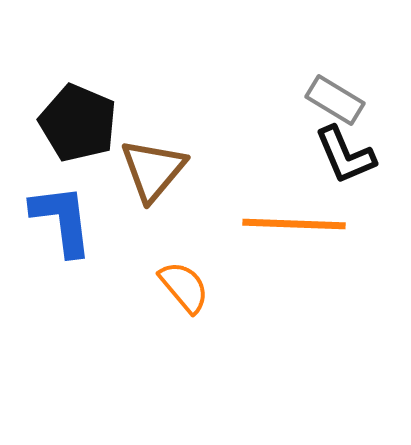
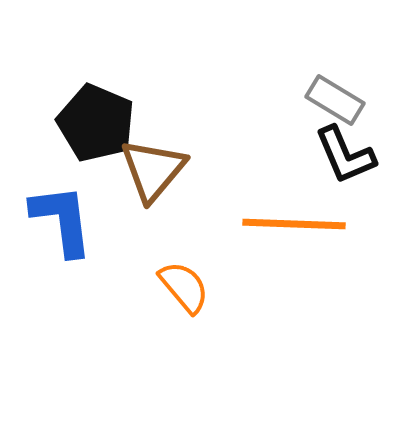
black pentagon: moved 18 px right
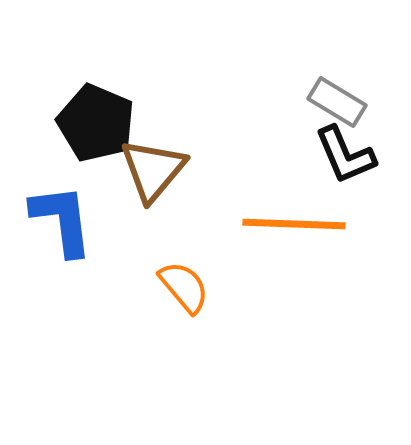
gray rectangle: moved 2 px right, 2 px down
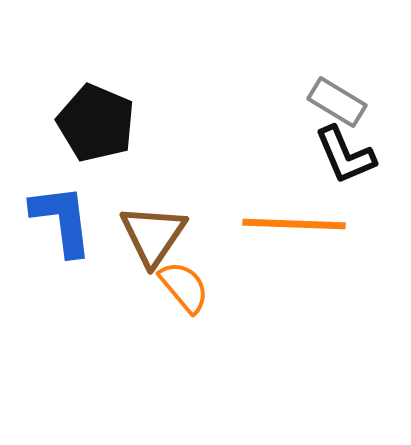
brown triangle: moved 65 px down; rotated 6 degrees counterclockwise
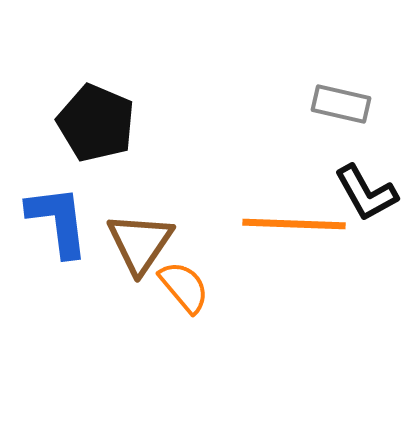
gray rectangle: moved 4 px right, 2 px down; rotated 18 degrees counterclockwise
black L-shape: moved 21 px right, 38 px down; rotated 6 degrees counterclockwise
blue L-shape: moved 4 px left, 1 px down
brown triangle: moved 13 px left, 8 px down
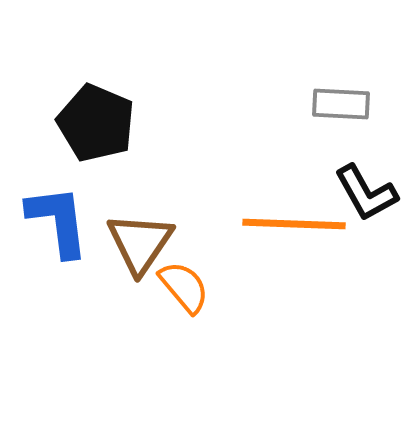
gray rectangle: rotated 10 degrees counterclockwise
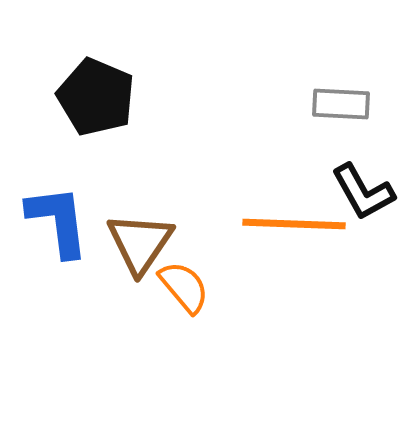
black pentagon: moved 26 px up
black L-shape: moved 3 px left, 1 px up
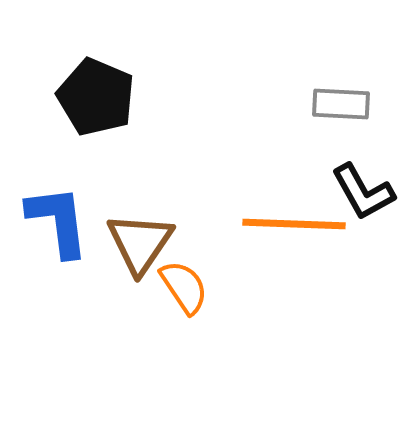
orange semicircle: rotated 6 degrees clockwise
